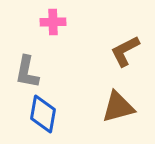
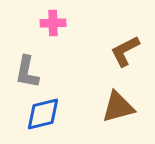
pink cross: moved 1 px down
blue diamond: rotated 66 degrees clockwise
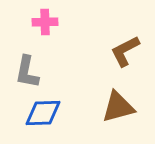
pink cross: moved 8 px left, 1 px up
blue diamond: moved 1 px up; rotated 12 degrees clockwise
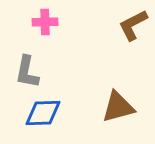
brown L-shape: moved 8 px right, 26 px up
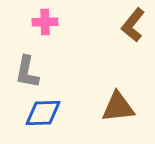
brown L-shape: rotated 24 degrees counterclockwise
brown triangle: rotated 9 degrees clockwise
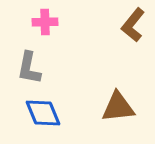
gray L-shape: moved 2 px right, 4 px up
blue diamond: rotated 69 degrees clockwise
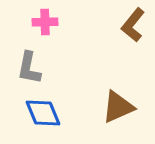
brown triangle: rotated 18 degrees counterclockwise
